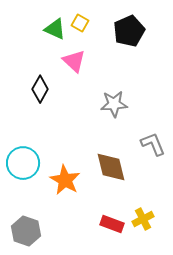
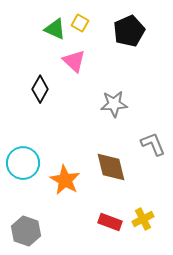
red rectangle: moved 2 px left, 2 px up
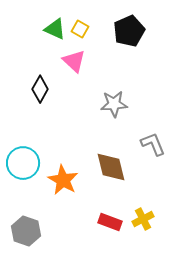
yellow square: moved 6 px down
orange star: moved 2 px left
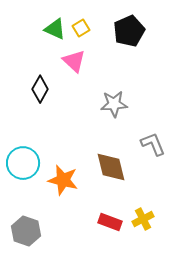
yellow square: moved 1 px right, 1 px up; rotated 30 degrees clockwise
orange star: rotated 16 degrees counterclockwise
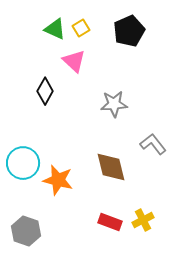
black diamond: moved 5 px right, 2 px down
gray L-shape: rotated 16 degrees counterclockwise
orange star: moved 5 px left
yellow cross: moved 1 px down
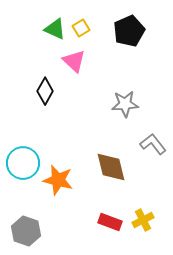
gray star: moved 11 px right
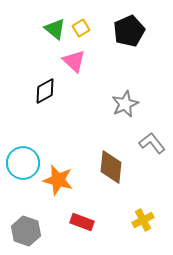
green triangle: rotated 15 degrees clockwise
black diamond: rotated 32 degrees clockwise
gray star: rotated 20 degrees counterclockwise
gray L-shape: moved 1 px left, 1 px up
brown diamond: rotated 20 degrees clockwise
red rectangle: moved 28 px left
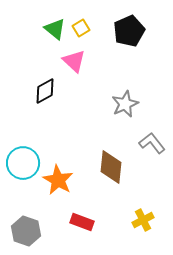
orange star: rotated 16 degrees clockwise
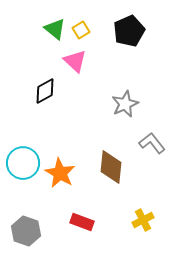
yellow square: moved 2 px down
pink triangle: moved 1 px right
orange star: moved 2 px right, 7 px up
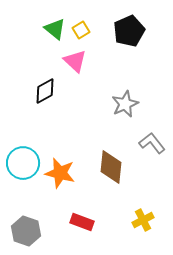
orange star: rotated 16 degrees counterclockwise
